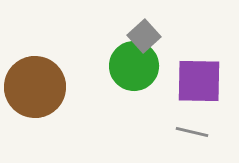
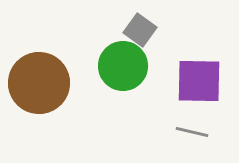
gray square: moved 4 px left, 6 px up; rotated 12 degrees counterclockwise
green circle: moved 11 px left
brown circle: moved 4 px right, 4 px up
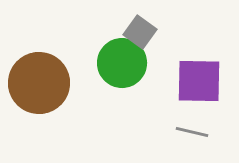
gray square: moved 2 px down
green circle: moved 1 px left, 3 px up
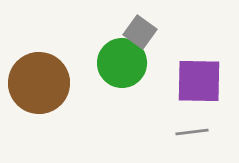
gray line: rotated 20 degrees counterclockwise
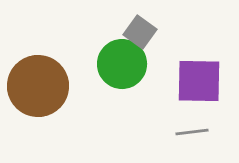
green circle: moved 1 px down
brown circle: moved 1 px left, 3 px down
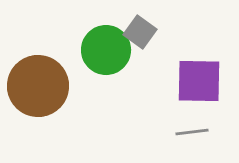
green circle: moved 16 px left, 14 px up
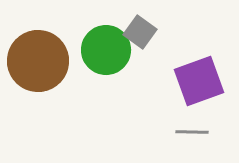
purple square: rotated 21 degrees counterclockwise
brown circle: moved 25 px up
gray line: rotated 8 degrees clockwise
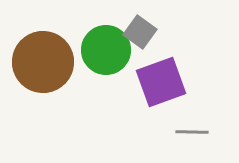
brown circle: moved 5 px right, 1 px down
purple square: moved 38 px left, 1 px down
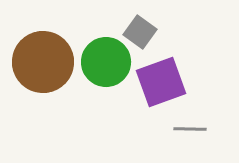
green circle: moved 12 px down
gray line: moved 2 px left, 3 px up
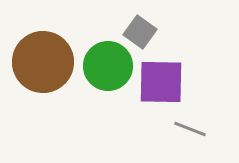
green circle: moved 2 px right, 4 px down
purple square: rotated 21 degrees clockwise
gray line: rotated 20 degrees clockwise
